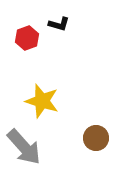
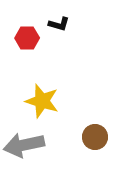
red hexagon: rotated 20 degrees clockwise
brown circle: moved 1 px left, 1 px up
gray arrow: moved 2 px up; rotated 120 degrees clockwise
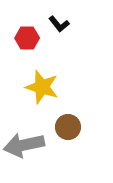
black L-shape: rotated 35 degrees clockwise
yellow star: moved 14 px up
brown circle: moved 27 px left, 10 px up
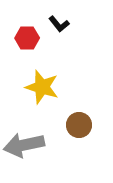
brown circle: moved 11 px right, 2 px up
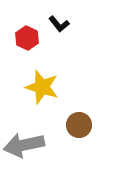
red hexagon: rotated 25 degrees clockwise
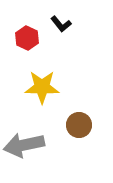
black L-shape: moved 2 px right
yellow star: rotated 16 degrees counterclockwise
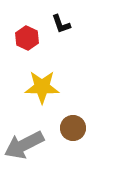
black L-shape: rotated 20 degrees clockwise
brown circle: moved 6 px left, 3 px down
gray arrow: rotated 15 degrees counterclockwise
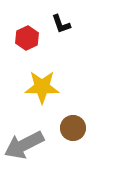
red hexagon: rotated 10 degrees clockwise
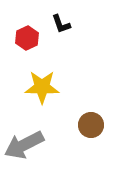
brown circle: moved 18 px right, 3 px up
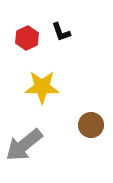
black L-shape: moved 8 px down
gray arrow: rotated 12 degrees counterclockwise
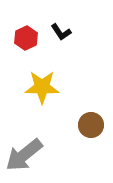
black L-shape: rotated 15 degrees counterclockwise
red hexagon: moved 1 px left
gray arrow: moved 10 px down
